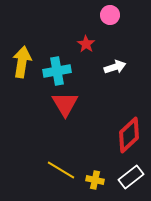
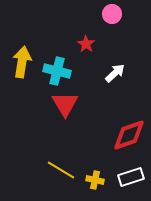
pink circle: moved 2 px right, 1 px up
white arrow: moved 6 px down; rotated 25 degrees counterclockwise
cyan cross: rotated 24 degrees clockwise
red diamond: rotated 24 degrees clockwise
white rectangle: rotated 20 degrees clockwise
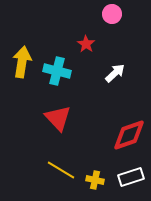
red triangle: moved 7 px left, 14 px down; rotated 12 degrees counterclockwise
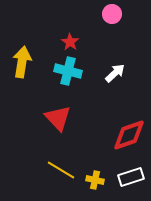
red star: moved 16 px left, 2 px up
cyan cross: moved 11 px right
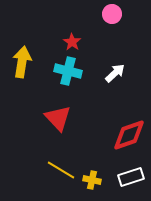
red star: moved 2 px right
yellow cross: moved 3 px left
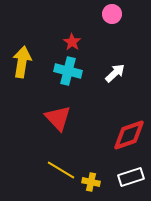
yellow cross: moved 1 px left, 2 px down
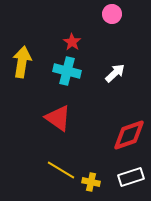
cyan cross: moved 1 px left
red triangle: rotated 12 degrees counterclockwise
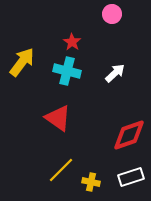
yellow arrow: rotated 28 degrees clockwise
yellow line: rotated 76 degrees counterclockwise
